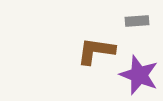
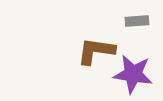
purple star: moved 6 px left, 1 px up; rotated 12 degrees counterclockwise
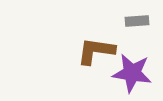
purple star: moved 1 px left, 1 px up
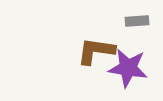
purple star: moved 4 px left, 5 px up
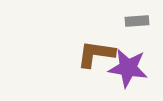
brown L-shape: moved 3 px down
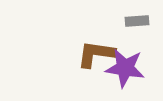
purple star: moved 3 px left
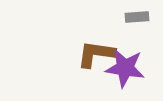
gray rectangle: moved 4 px up
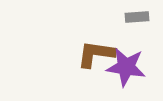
purple star: moved 1 px right, 1 px up
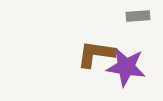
gray rectangle: moved 1 px right, 1 px up
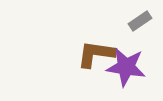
gray rectangle: moved 2 px right, 5 px down; rotated 30 degrees counterclockwise
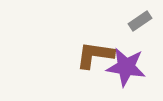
brown L-shape: moved 1 px left, 1 px down
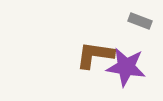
gray rectangle: rotated 55 degrees clockwise
